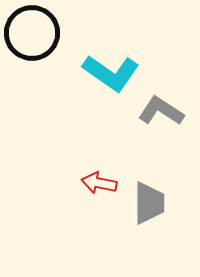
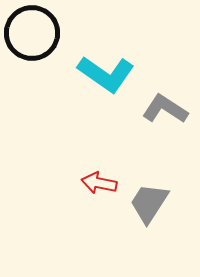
cyan L-shape: moved 5 px left, 1 px down
gray L-shape: moved 4 px right, 2 px up
gray trapezoid: rotated 147 degrees counterclockwise
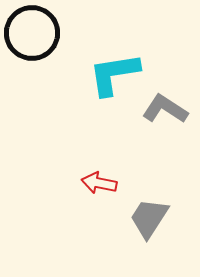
cyan L-shape: moved 8 px right; rotated 136 degrees clockwise
gray trapezoid: moved 15 px down
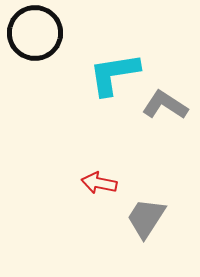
black circle: moved 3 px right
gray L-shape: moved 4 px up
gray trapezoid: moved 3 px left
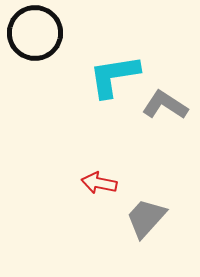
cyan L-shape: moved 2 px down
gray trapezoid: rotated 9 degrees clockwise
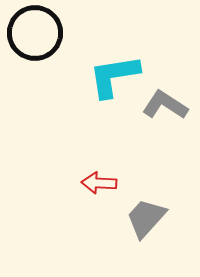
red arrow: rotated 8 degrees counterclockwise
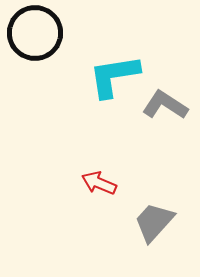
red arrow: rotated 20 degrees clockwise
gray trapezoid: moved 8 px right, 4 px down
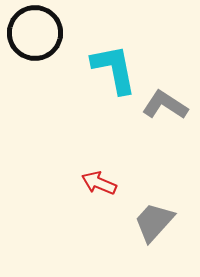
cyan L-shape: moved 7 px up; rotated 88 degrees clockwise
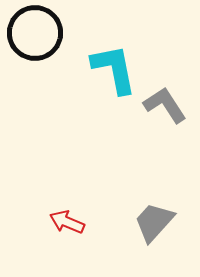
gray L-shape: rotated 24 degrees clockwise
red arrow: moved 32 px left, 39 px down
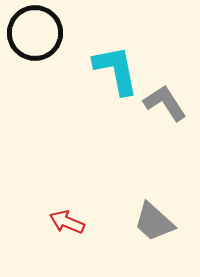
cyan L-shape: moved 2 px right, 1 px down
gray L-shape: moved 2 px up
gray trapezoid: rotated 90 degrees counterclockwise
